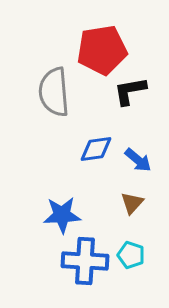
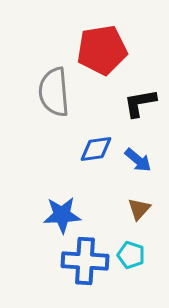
black L-shape: moved 10 px right, 12 px down
brown triangle: moved 7 px right, 6 px down
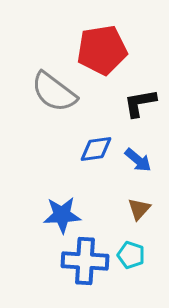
gray semicircle: rotated 48 degrees counterclockwise
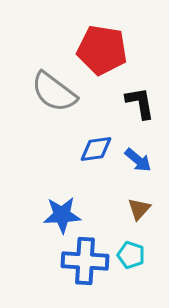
red pentagon: rotated 18 degrees clockwise
black L-shape: rotated 90 degrees clockwise
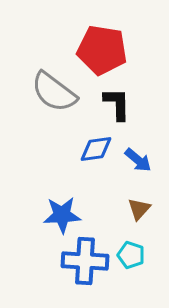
black L-shape: moved 23 px left, 1 px down; rotated 9 degrees clockwise
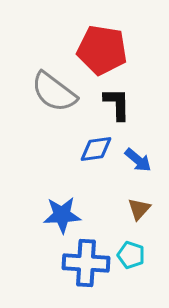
blue cross: moved 1 px right, 2 px down
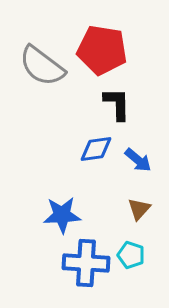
gray semicircle: moved 12 px left, 26 px up
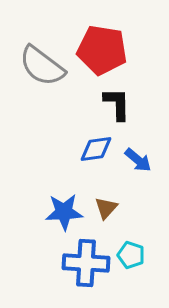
brown triangle: moved 33 px left, 1 px up
blue star: moved 2 px right, 3 px up
